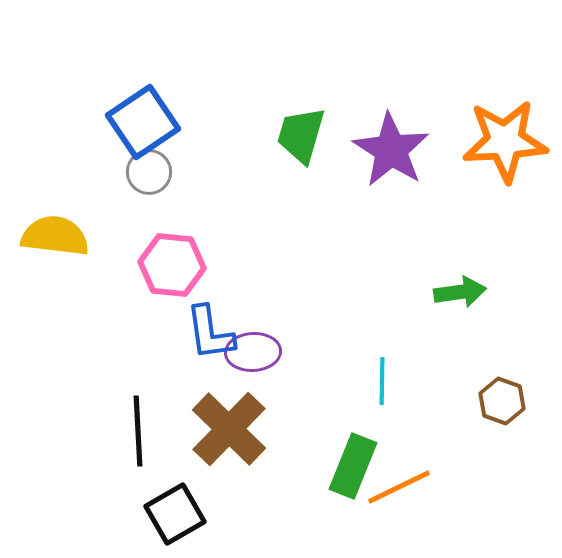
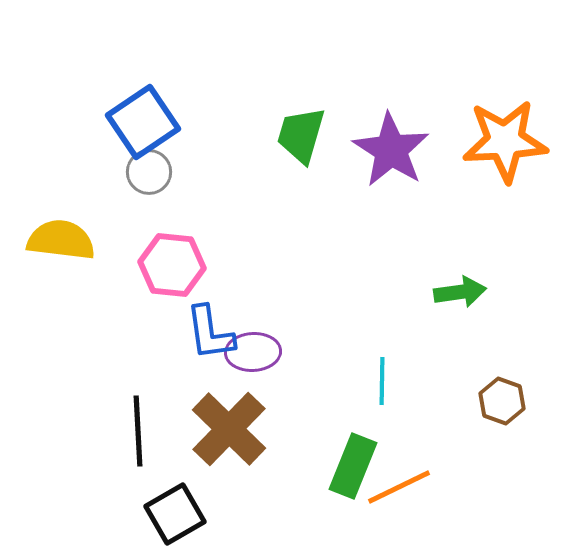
yellow semicircle: moved 6 px right, 4 px down
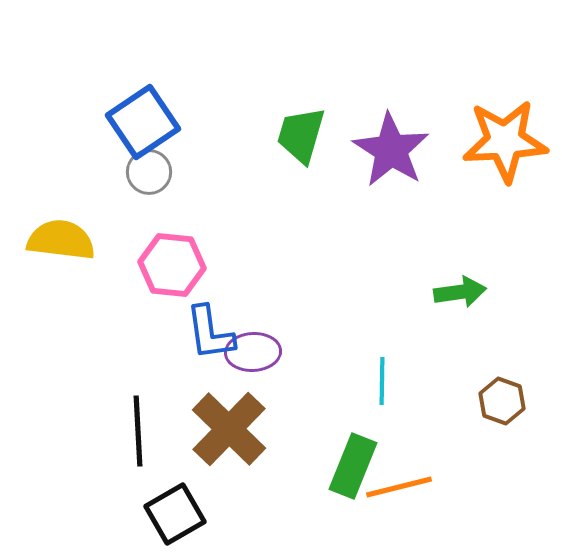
orange line: rotated 12 degrees clockwise
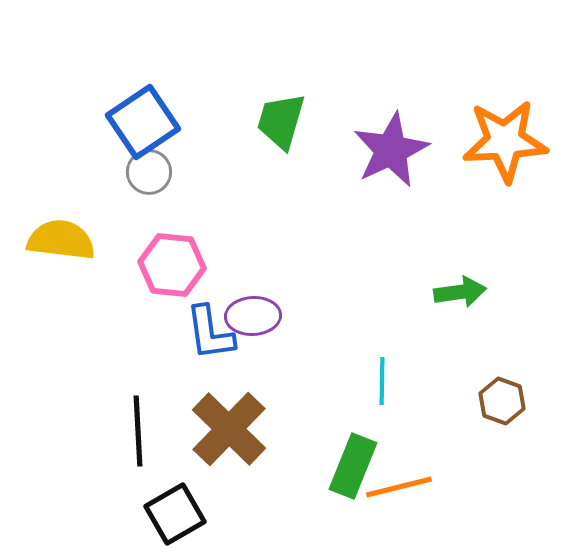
green trapezoid: moved 20 px left, 14 px up
purple star: rotated 14 degrees clockwise
purple ellipse: moved 36 px up
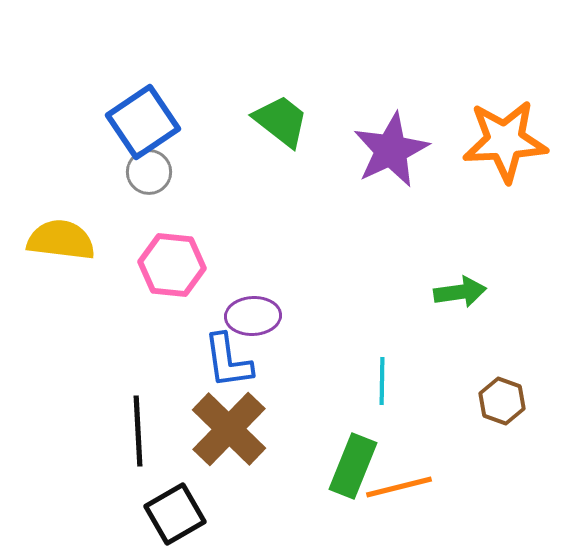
green trapezoid: rotated 112 degrees clockwise
blue L-shape: moved 18 px right, 28 px down
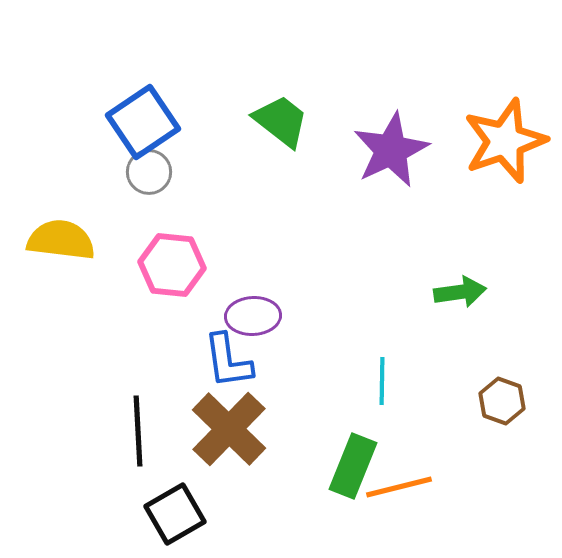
orange star: rotated 16 degrees counterclockwise
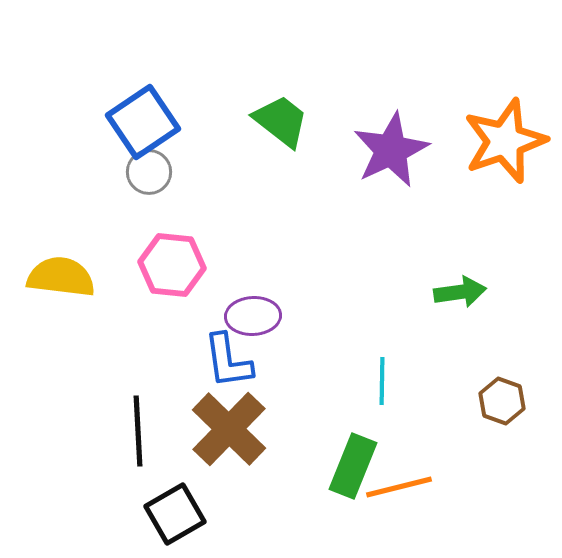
yellow semicircle: moved 37 px down
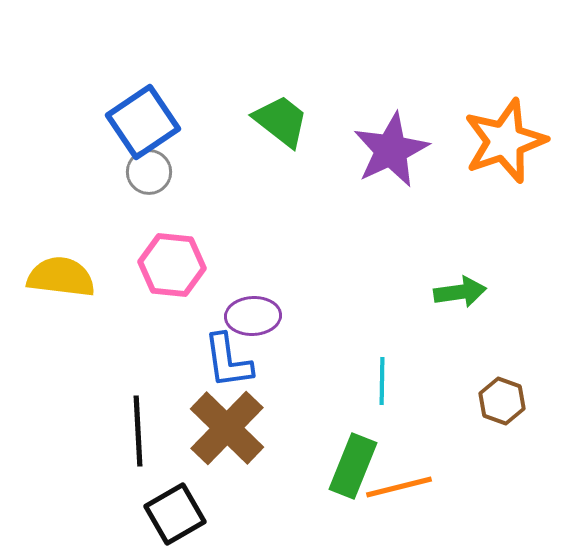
brown cross: moved 2 px left, 1 px up
